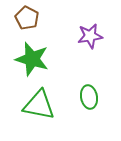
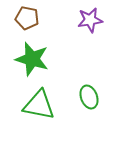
brown pentagon: rotated 15 degrees counterclockwise
purple star: moved 16 px up
green ellipse: rotated 10 degrees counterclockwise
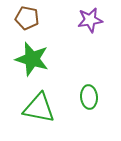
green ellipse: rotated 15 degrees clockwise
green triangle: moved 3 px down
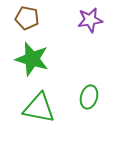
green ellipse: rotated 20 degrees clockwise
